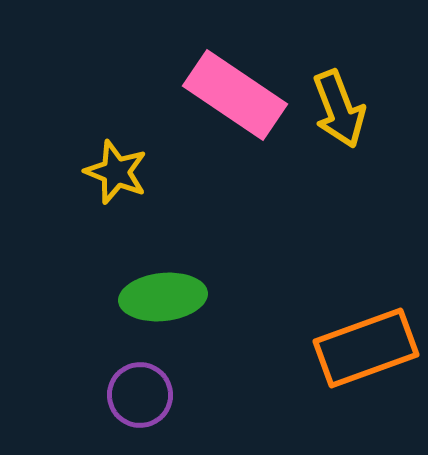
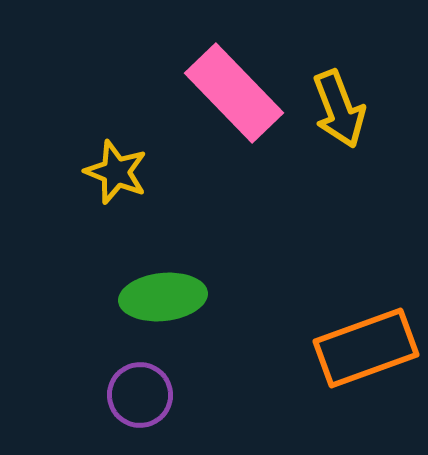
pink rectangle: moved 1 px left, 2 px up; rotated 12 degrees clockwise
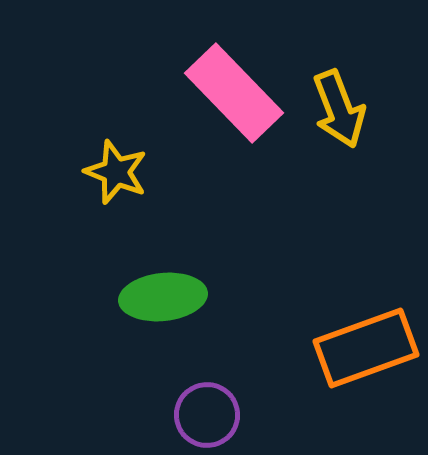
purple circle: moved 67 px right, 20 px down
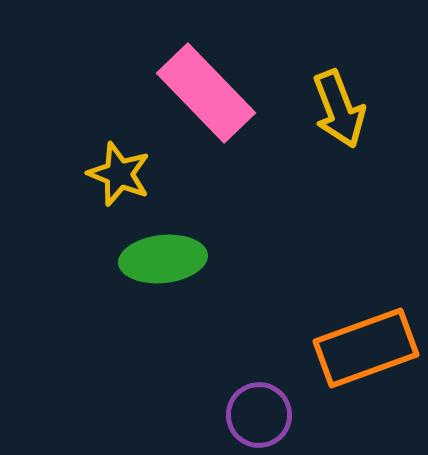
pink rectangle: moved 28 px left
yellow star: moved 3 px right, 2 px down
green ellipse: moved 38 px up
purple circle: moved 52 px right
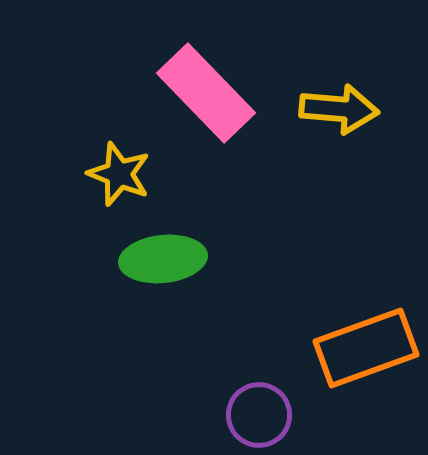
yellow arrow: rotated 64 degrees counterclockwise
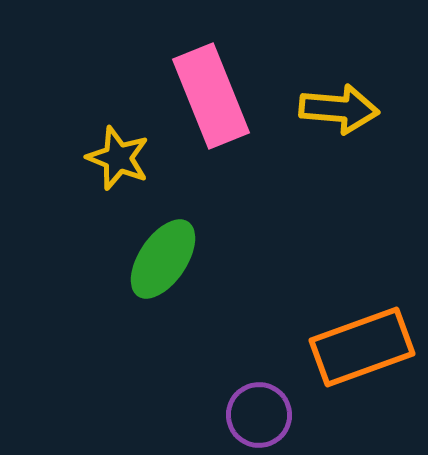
pink rectangle: moved 5 px right, 3 px down; rotated 22 degrees clockwise
yellow star: moved 1 px left, 16 px up
green ellipse: rotated 50 degrees counterclockwise
orange rectangle: moved 4 px left, 1 px up
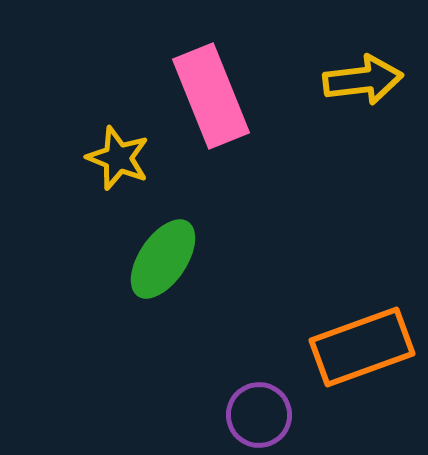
yellow arrow: moved 24 px right, 29 px up; rotated 12 degrees counterclockwise
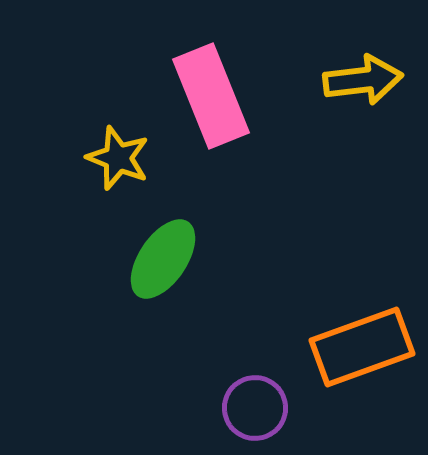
purple circle: moved 4 px left, 7 px up
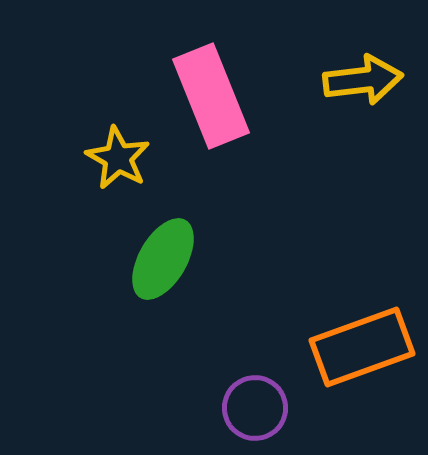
yellow star: rotated 8 degrees clockwise
green ellipse: rotated 4 degrees counterclockwise
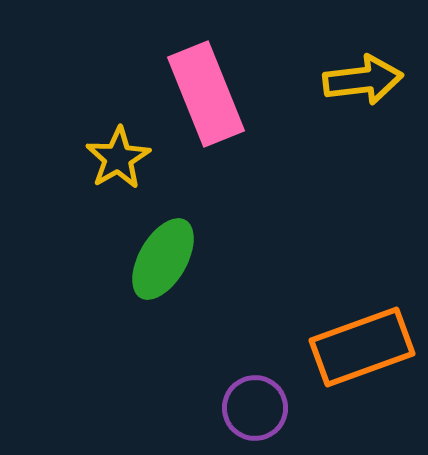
pink rectangle: moved 5 px left, 2 px up
yellow star: rotated 12 degrees clockwise
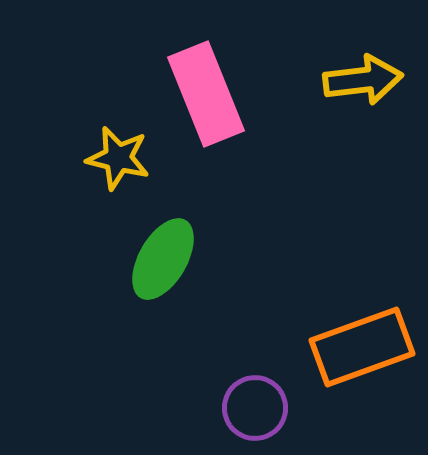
yellow star: rotated 28 degrees counterclockwise
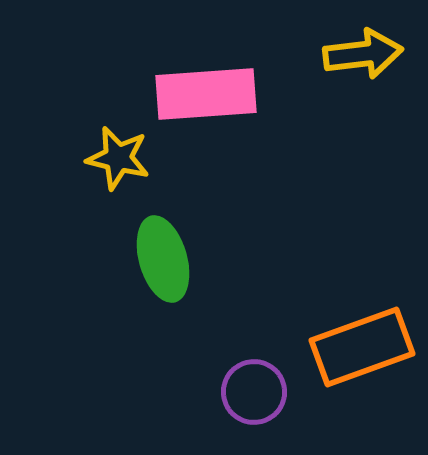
yellow arrow: moved 26 px up
pink rectangle: rotated 72 degrees counterclockwise
green ellipse: rotated 46 degrees counterclockwise
purple circle: moved 1 px left, 16 px up
